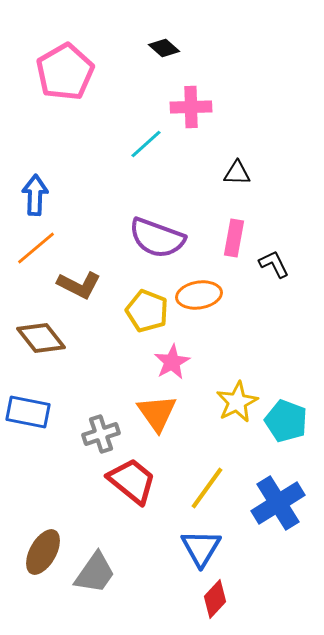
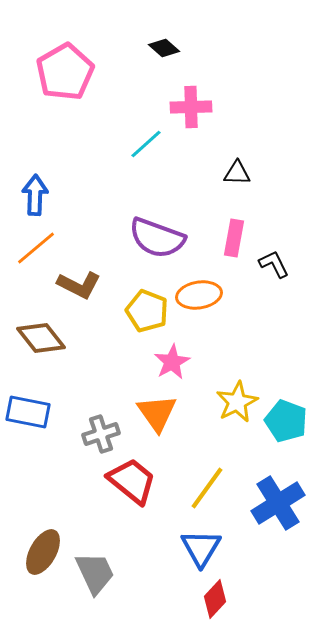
gray trapezoid: rotated 60 degrees counterclockwise
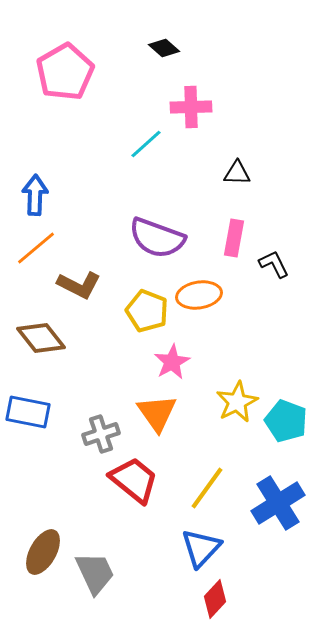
red trapezoid: moved 2 px right, 1 px up
blue triangle: rotated 12 degrees clockwise
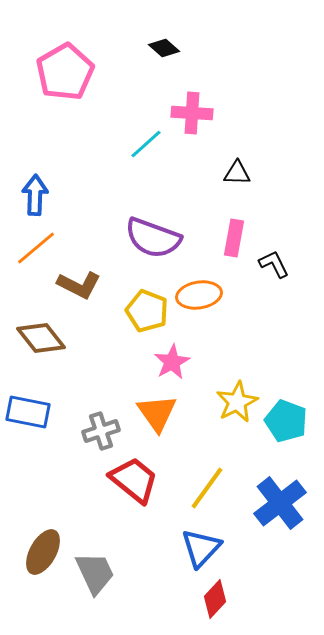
pink cross: moved 1 px right, 6 px down; rotated 6 degrees clockwise
purple semicircle: moved 4 px left
gray cross: moved 3 px up
blue cross: moved 2 px right; rotated 6 degrees counterclockwise
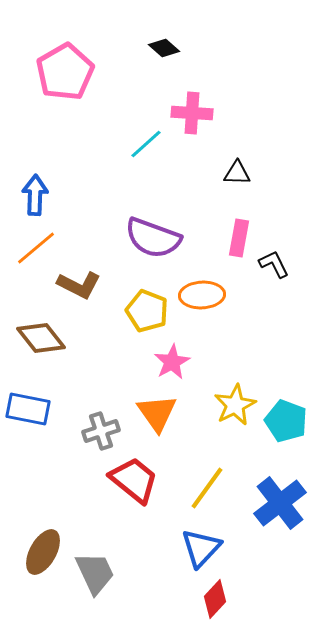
pink rectangle: moved 5 px right
orange ellipse: moved 3 px right; rotated 6 degrees clockwise
yellow star: moved 2 px left, 3 px down
blue rectangle: moved 3 px up
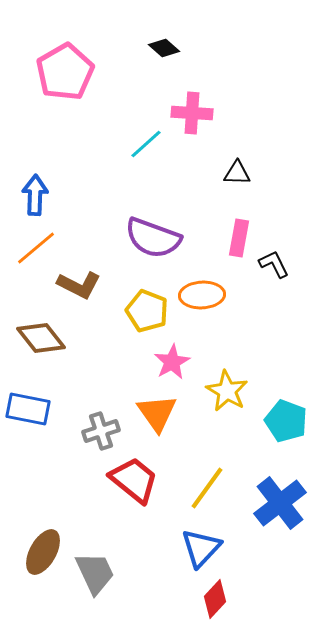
yellow star: moved 8 px left, 14 px up; rotated 15 degrees counterclockwise
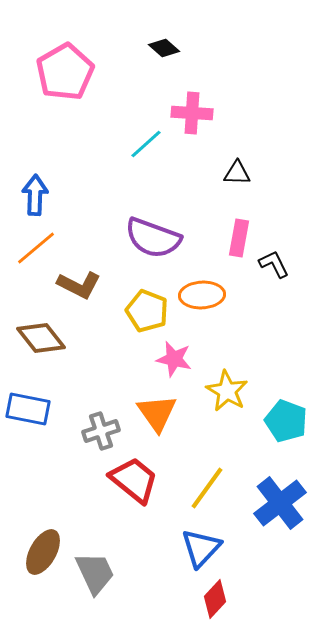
pink star: moved 2 px right, 3 px up; rotated 30 degrees counterclockwise
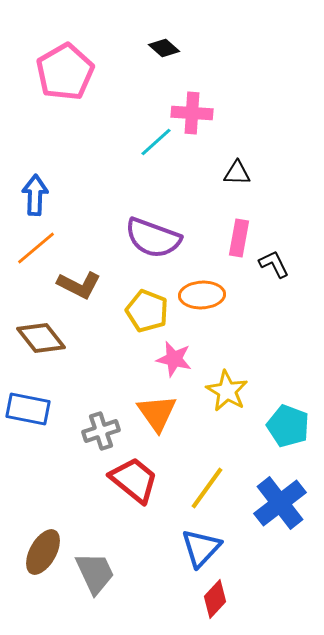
cyan line: moved 10 px right, 2 px up
cyan pentagon: moved 2 px right, 5 px down
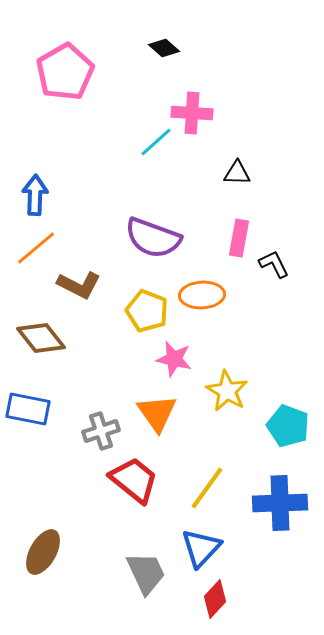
blue cross: rotated 36 degrees clockwise
gray trapezoid: moved 51 px right
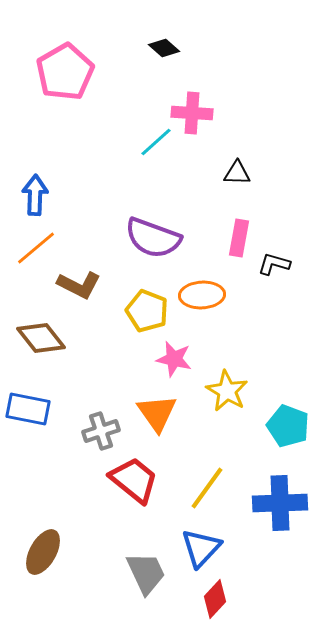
black L-shape: rotated 48 degrees counterclockwise
